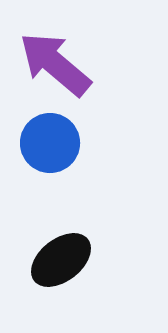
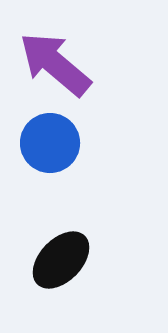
black ellipse: rotated 8 degrees counterclockwise
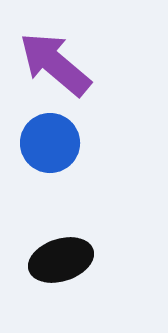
black ellipse: rotated 28 degrees clockwise
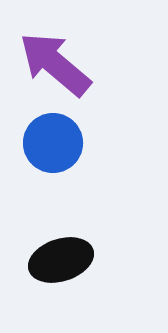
blue circle: moved 3 px right
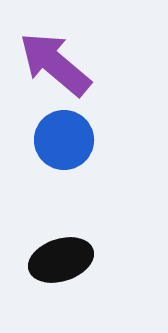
blue circle: moved 11 px right, 3 px up
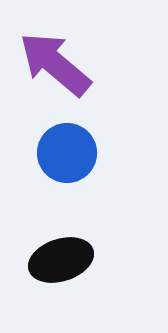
blue circle: moved 3 px right, 13 px down
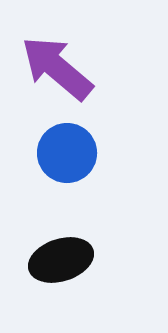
purple arrow: moved 2 px right, 4 px down
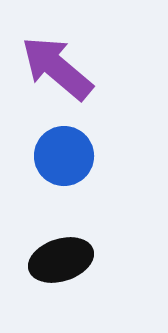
blue circle: moved 3 px left, 3 px down
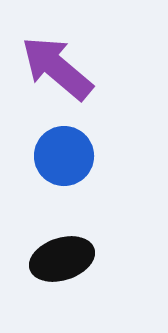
black ellipse: moved 1 px right, 1 px up
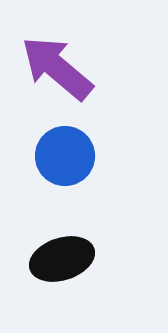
blue circle: moved 1 px right
